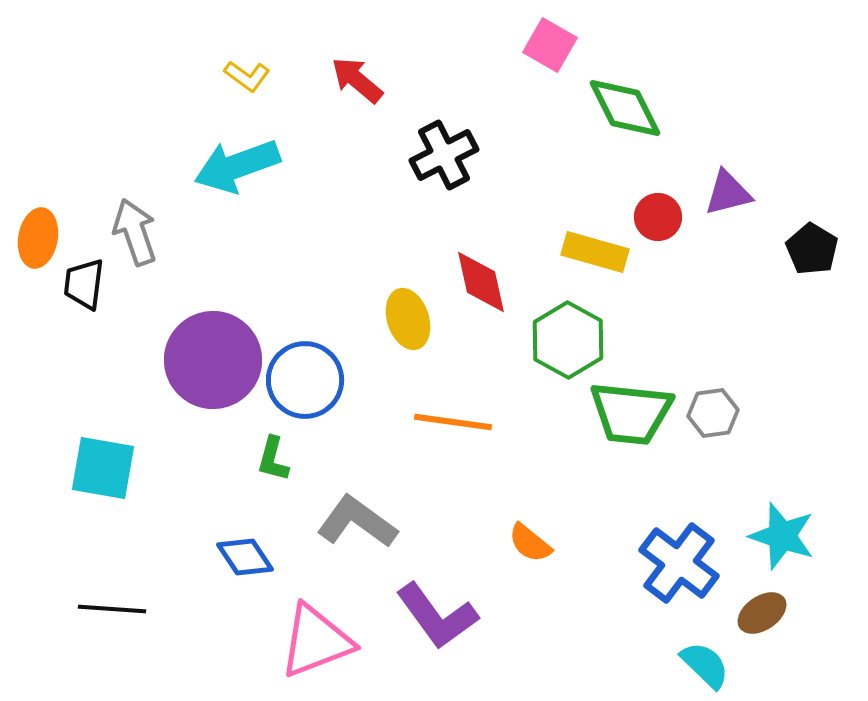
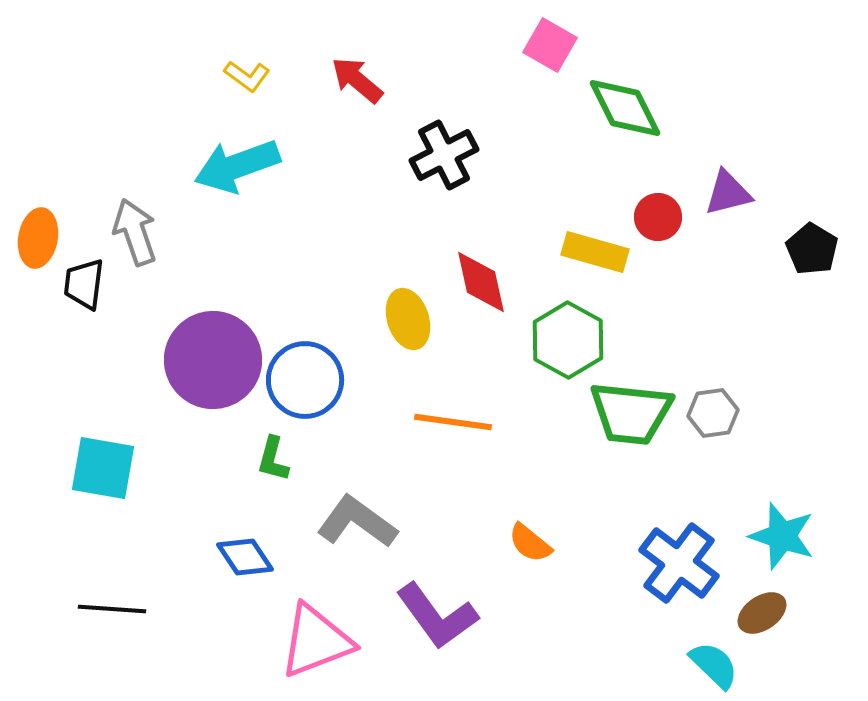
cyan semicircle: moved 9 px right
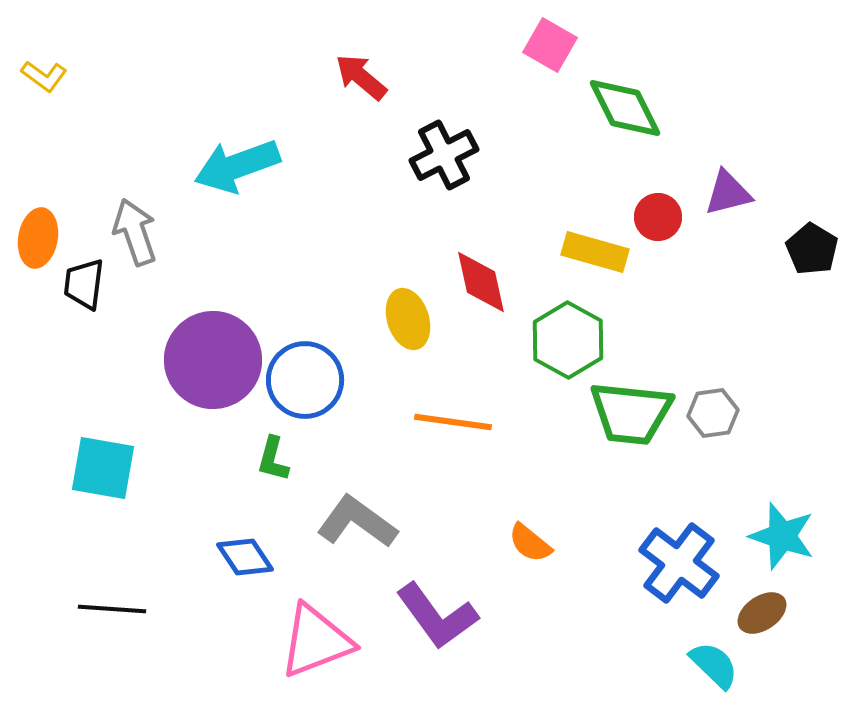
yellow L-shape: moved 203 px left
red arrow: moved 4 px right, 3 px up
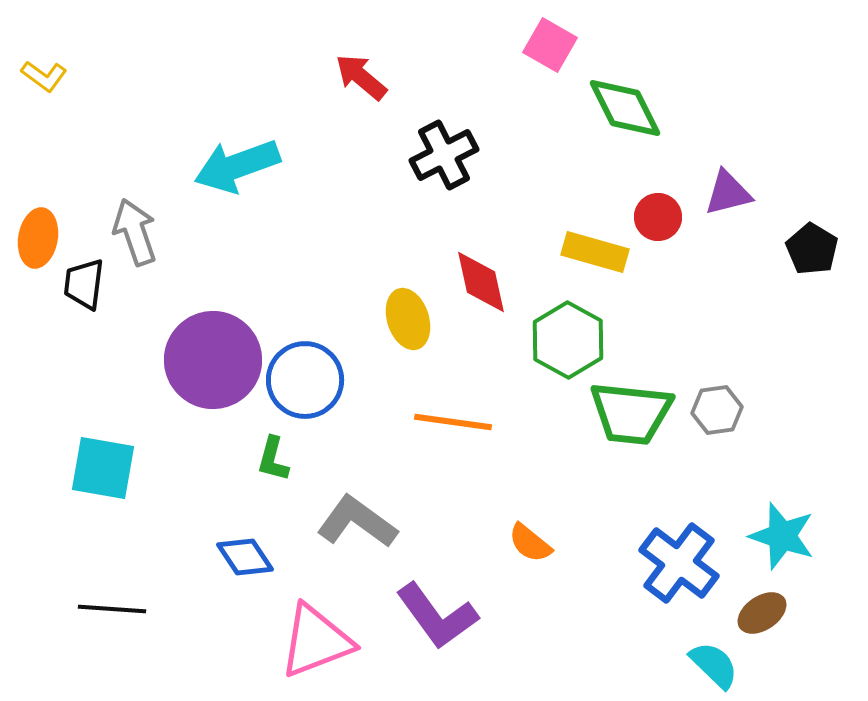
gray hexagon: moved 4 px right, 3 px up
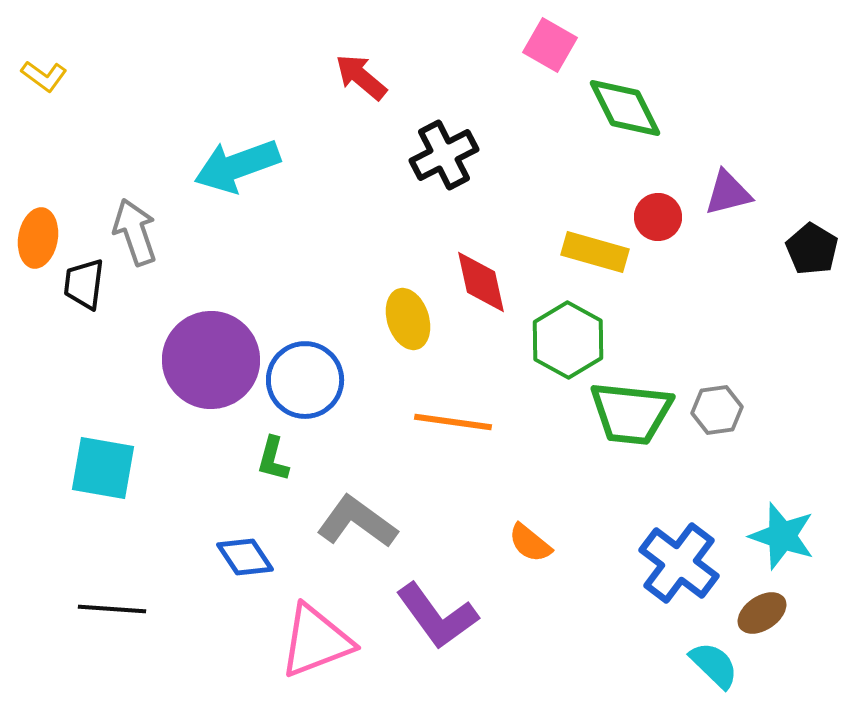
purple circle: moved 2 px left
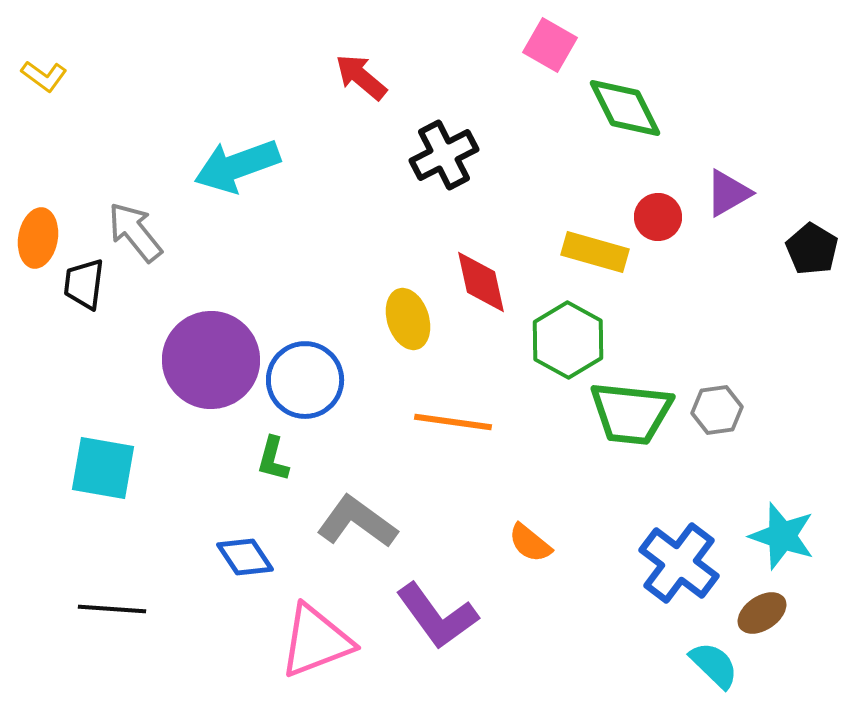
purple triangle: rotated 16 degrees counterclockwise
gray arrow: rotated 20 degrees counterclockwise
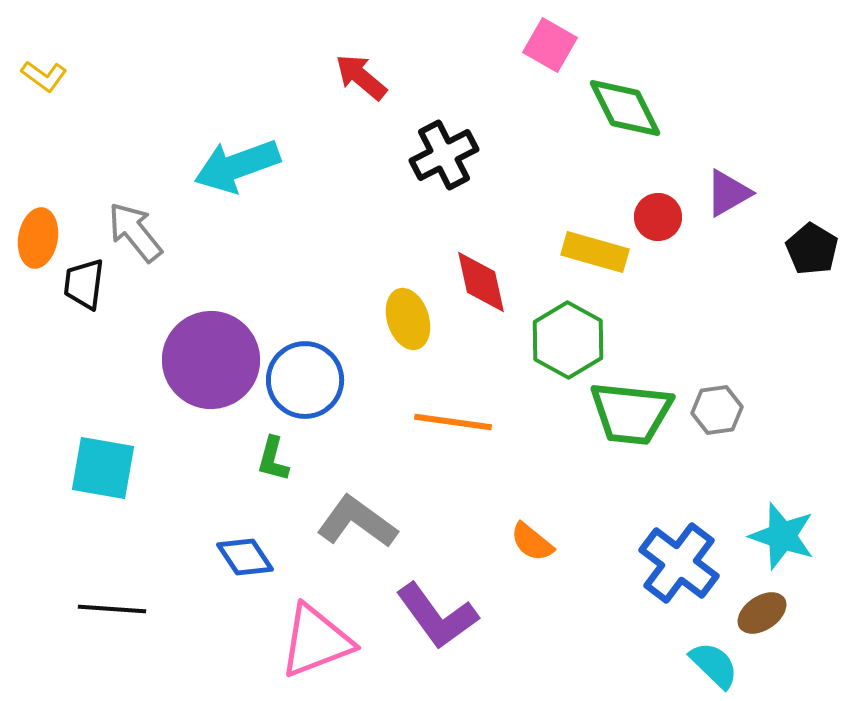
orange semicircle: moved 2 px right, 1 px up
